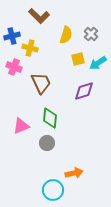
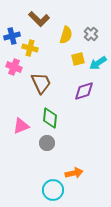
brown L-shape: moved 3 px down
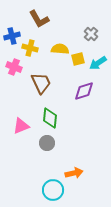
brown L-shape: rotated 15 degrees clockwise
yellow semicircle: moved 6 px left, 14 px down; rotated 102 degrees counterclockwise
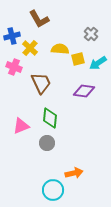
yellow cross: rotated 28 degrees clockwise
purple diamond: rotated 25 degrees clockwise
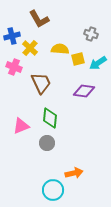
gray cross: rotated 24 degrees counterclockwise
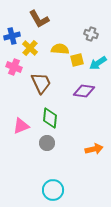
yellow square: moved 1 px left, 1 px down
orange arrow: moved 20 px right, 24 px up
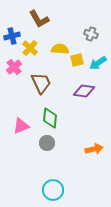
pink cross: rotated 28 degrees clockwise
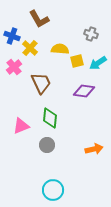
blue cross: rotated 35 degrees clockwise
yellow square: moved 1 px down
gray circle: moved 2 px down
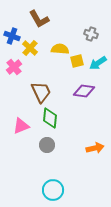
brown trapezoid: moved 9 px down
orange arrow: moved 1 px right, 1 px up
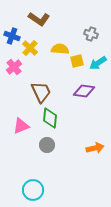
brown L-shape: rotated 25 degrees counterclockwise
cyan circle: moved 20 px left
